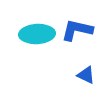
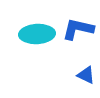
blue L-shape: moved 1 px right, 1 px up
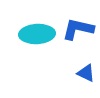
blue triangle: moved 2 px up
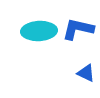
cyan ellipse: moved 2 px right, 3 px up
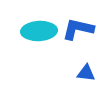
blue triangle: rotated 18 degrees counterclockwise
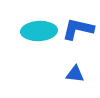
blue triangle: moved 11 px left, 1 px down
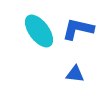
cyan ellipse: rotated 56 degrees clockwise
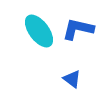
blue triangle: moved 3 px left, 5 px down; rotated 30 degrees clockwise
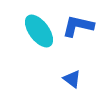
blue L-shape: moved 3 px up
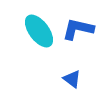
blue L-shape: moved 3 px down
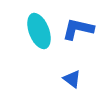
cyan ellipse: rotated 16 degrees clockwise
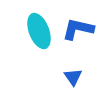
blue triangle: moved 1 px right, 2 px up; rotated 18 degrees clockwise
